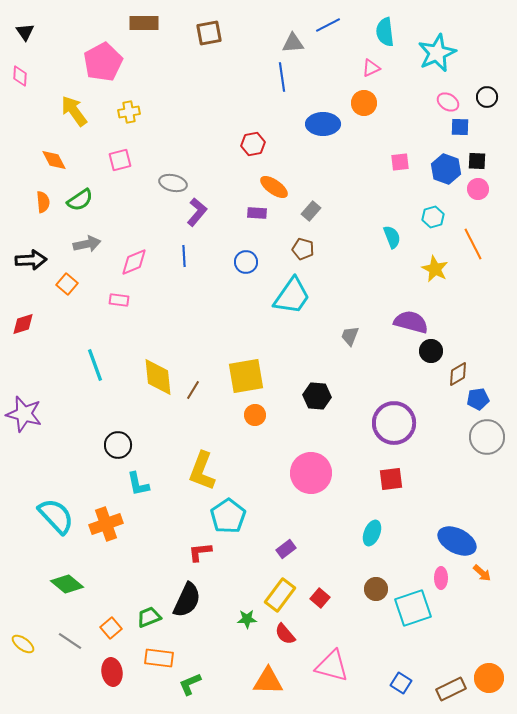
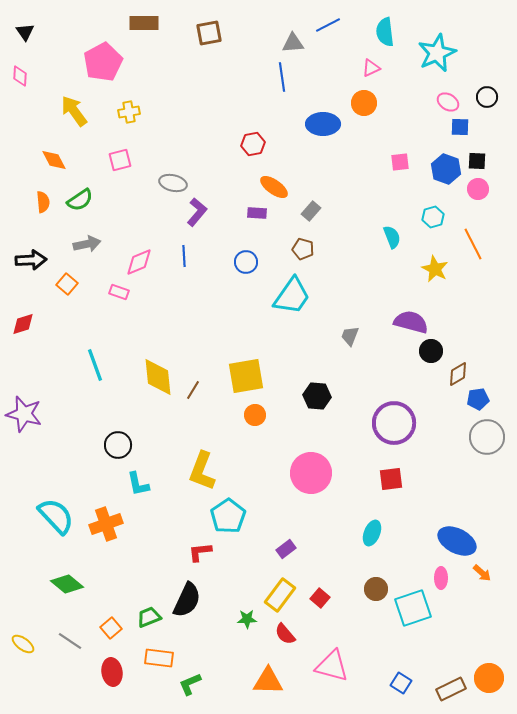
pink diamond at (134, 262): moved 5 px right
pink rectangle at (119, 300): moved 8 px up; rotated 12 degrees clockwise
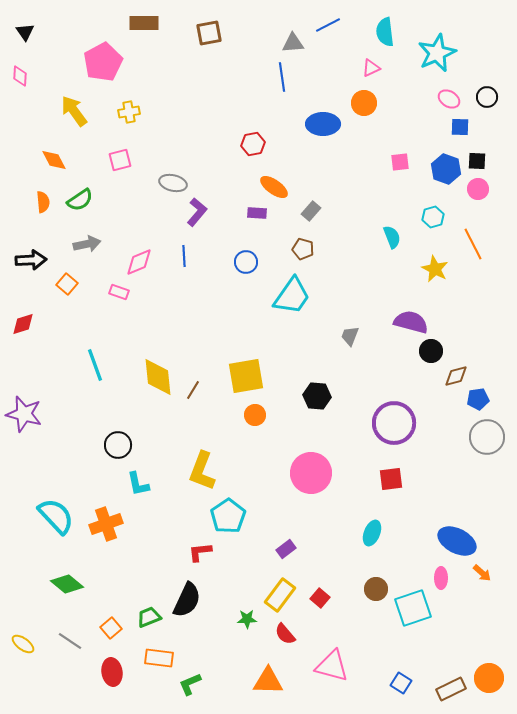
pink ellipse at (448, 102): moved 1 px right, 3 px up
brown diamond at (458, 374): moved 2 px left, 2 px down; rotated 15 degrees clockwise
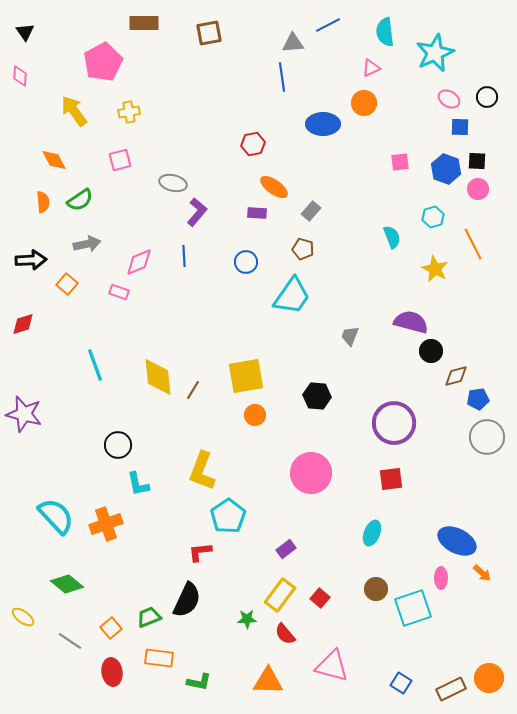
cyan star at (437, 53): moved 2 px left
yellow ellipse at (23, 644): moved 27 px up
green L-shape at (190, 684): moved 9 px right, 2 px up; rotated 145 degrees counterclockwise
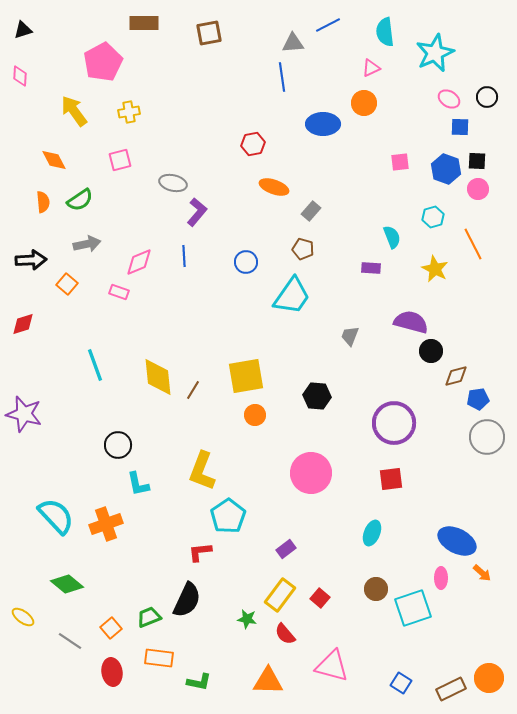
black triangle at (25, 32): moved 2 px left, 2 px up; rotated 48 degrees clockwise
orange ellipse at (274, 187): rotated 16 degrees counterclockwise
purple rectangle at (257, 213): moved 114 px right, 55 px down
green star at (247, 619): rotated 12 degrees clockwise
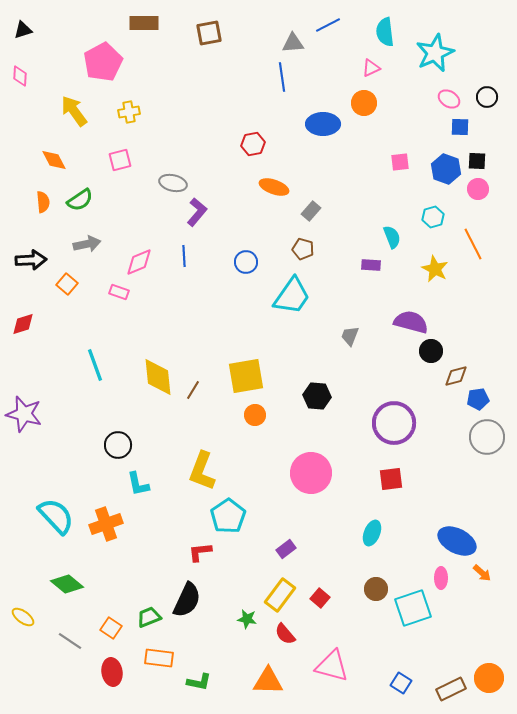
purple rectangle at (371, 268): moved 3 px up
orange square at (111, 628): rotated 15 degrees counterclockwise
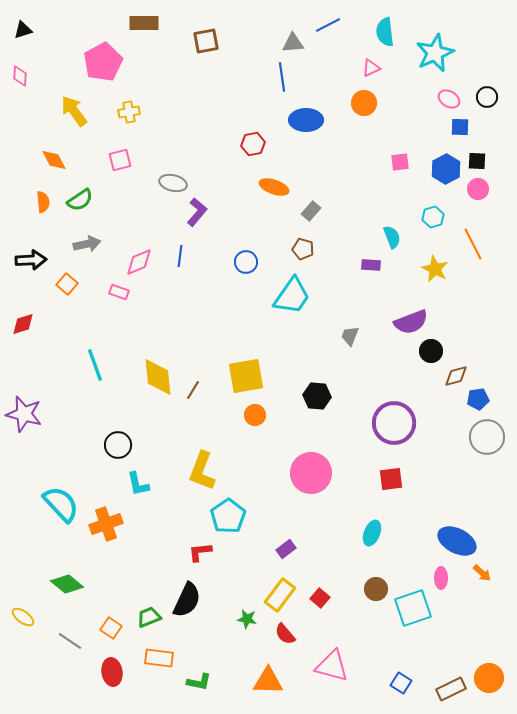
brown square at (209, 33): moved 3 px left, 8 px down
blue ellipse at (323, 124): moved 17 px left, 4 px up
blue hexagon at (446, 169): rotated 12 degrees clockwise
blue line at (184, 256): moved 4 px left; rotated 10 degrees clockwise
purple semicircle at (411, 322): rotated 144 degrees clockwise
cyan semicircle at (56, 516): moved 5 px right, 12 px up
